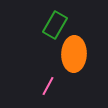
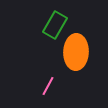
orange ellipse: moved 2 px right, 2 px up
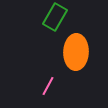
green rectangle: moved 8 px up
